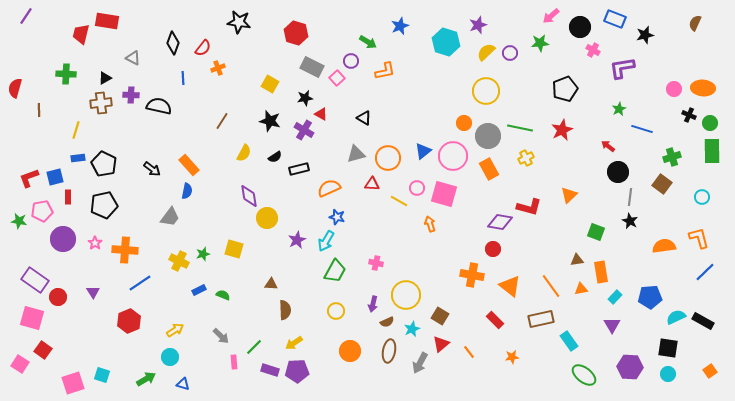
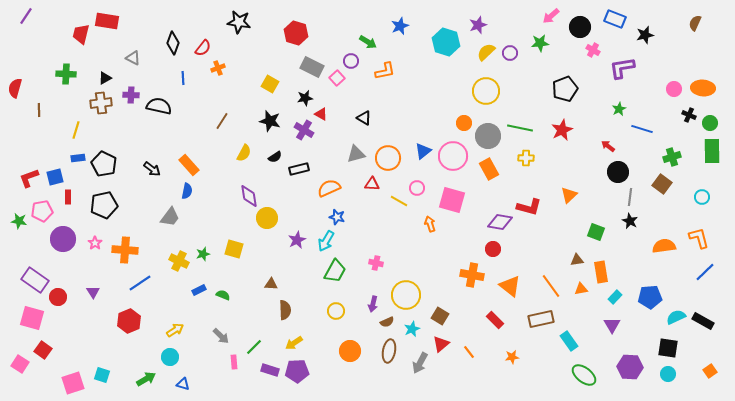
yellow cross at (526, 158): rotated 28 degrees clockwise
pink square at (444, 194): moved 8 px right, 6 px down
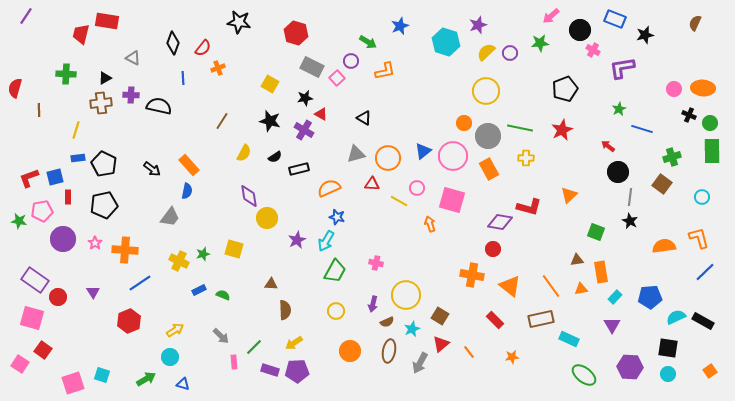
black circle at (580, 27): moved 3 px down
cyan rectangle at (569, 341): moved 2 px up; rotated 30 degrees counterclockwise
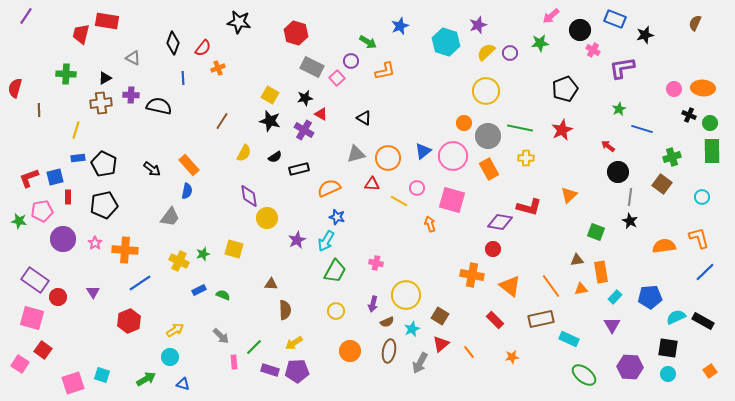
yellow square at (270, 84): moved 11 px down
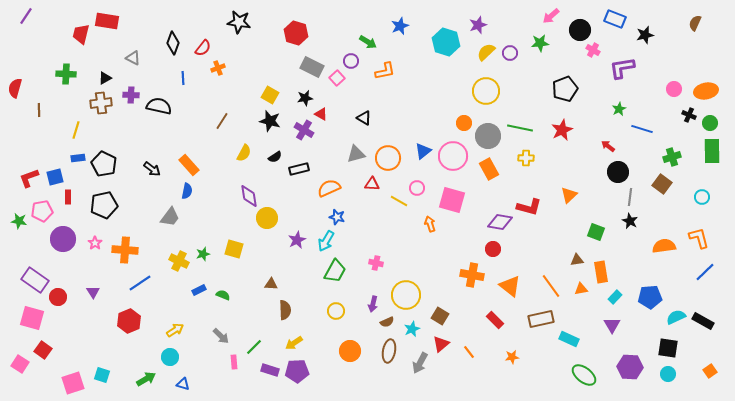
orange ellipse at (703, 88): moved 3 px right, 3 px down; rotated 15 degrees counterclockwise
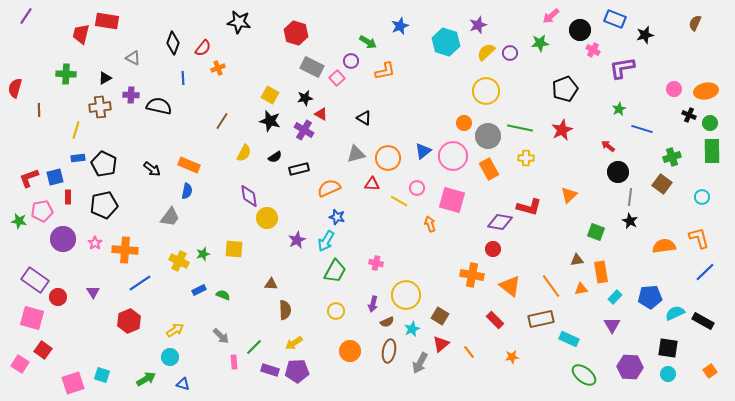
brown cross at (101, 103): moved 1 px left, 4 px down
orange rectangle at (189, 165): rotated 25 degrees counterclockwise
yellow square at (234, 249): rotated 12 degrees counterclockwise
cyan semicircle at (676, 317): moved 1 px left, 4 px up
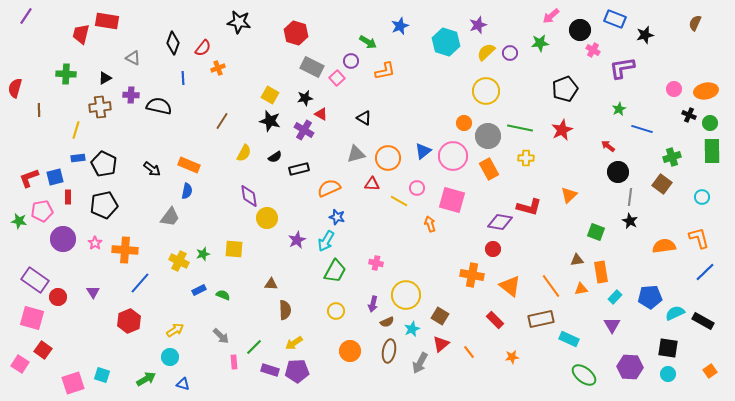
blue line at (140, 283): rotated 15 degrees counterclockwise
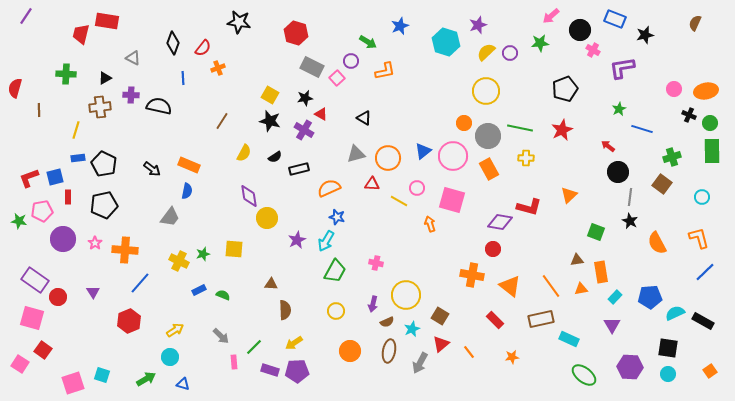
orange semicircle at (664, 246): moved 7 px left, 3 px up; rotated 110 degrees counterclockwise
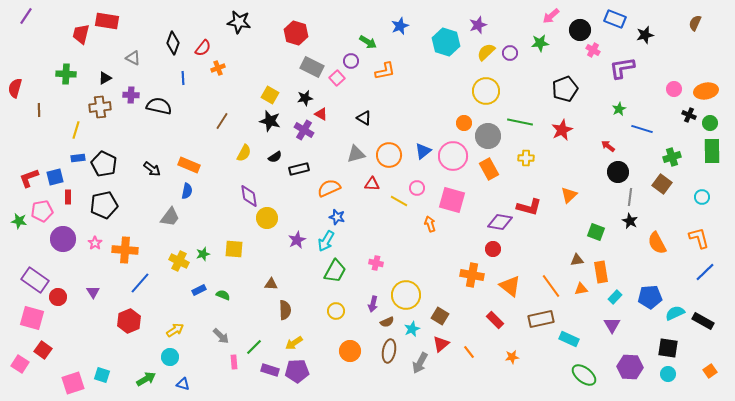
green line at (520, 128): moved 6 px up
orange circle at (388, 158): moved 1 px right, 3 px up
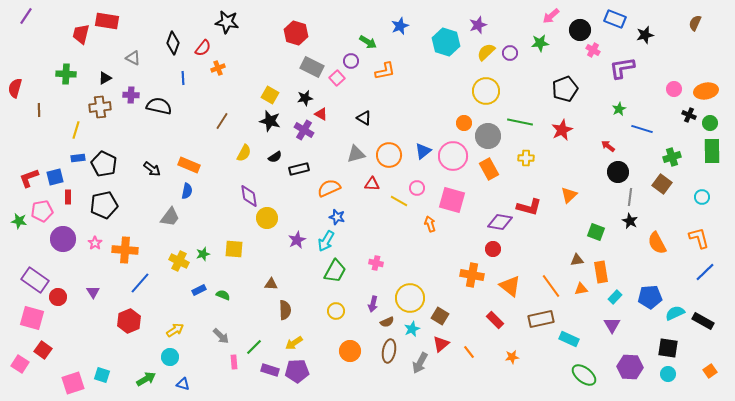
black star at (239, 22): moved 12 px left
yellow circle at (406, 295): moved 4 px right, 3 px down
